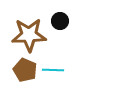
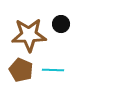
black circle: moved 1 px right, 3 px down
brown pentagon: moved 4 px left
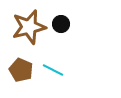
brown star: moved 8 px up; rotated 12 degrees counterclockwise
cyan line: rotated 25 degrees clockwise
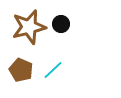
cyan line: rotated 70 degrees counterclockwise
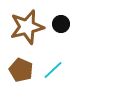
brown star: moved 2 px left
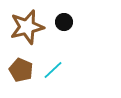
black circle: moved 3 px right, 2 px up
